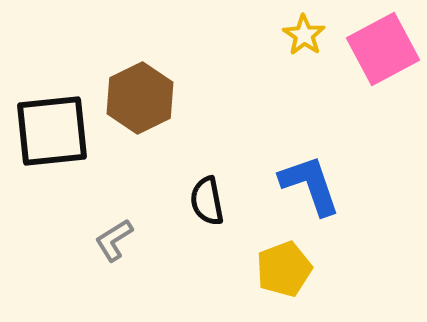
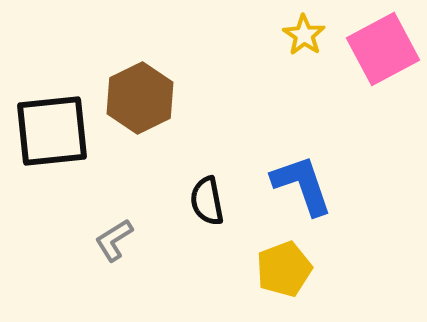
blue L-shape: moved 8 px left
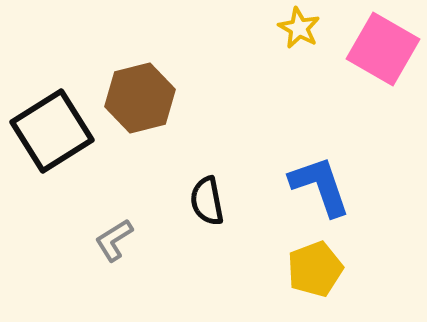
yellow star: moved 5 px left, 7 px up; rotated 6 degrees counterclockwise
pink square: rotated 32 degrees counterclockwise
brown hexagon: rotated 12 degrees clockwise
black square: rotated 26 degrees counterclockwise
blue L-shape: moved 18 px right, 1 px down
yellow pentagon: moved 31 px right
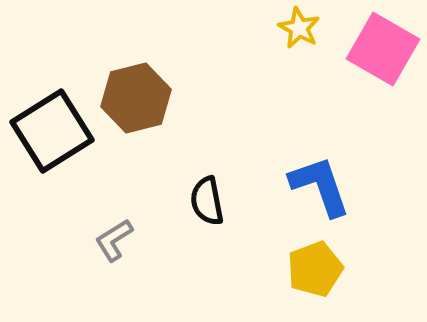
brown hexagon: moved 4 px left
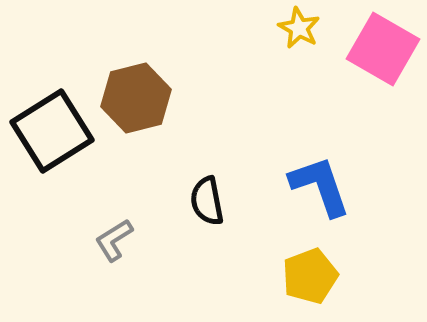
yellow pentagon: moved 5 px left, 7 px down
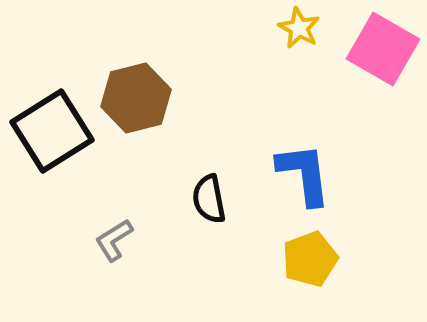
blue L-shape: moved 16 px left, 12 px up; rotated 12 degrees clockwise
black semicircle: moved 2 px right, 2 px up
yellow pentagon: moved 17 px up
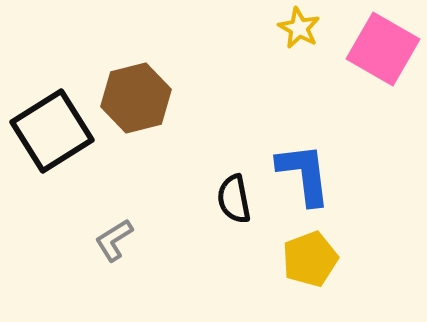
black semicircle: moved 25 px right
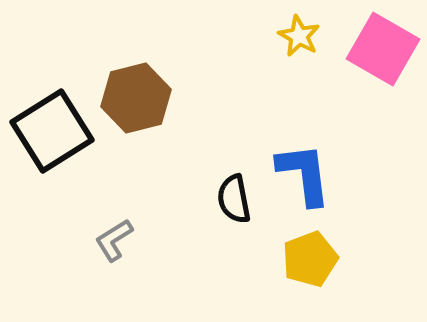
yellow star: moved 8 px down
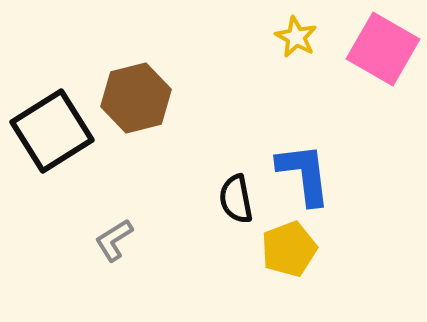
yellow star: moved 3 px left, 1 px down
black semicircle: moved 2 px right
yellow pentagon: moved 21 px left, 10 px up
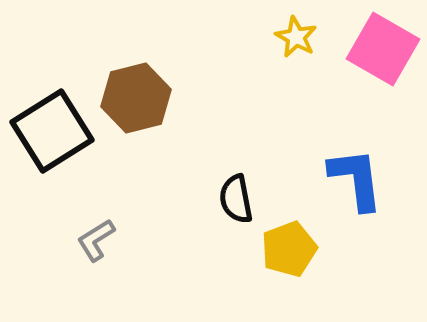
blue L-shape: moved 52 px right, 5 px down
gray L-shape: moved 18 px left
